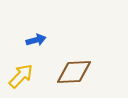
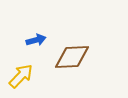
brown diamond: moved 2 px left, 15 px up
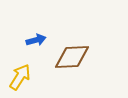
yellow arrow: moved 1 px left, 1 px down; rotated 12 degrees counterclockwise
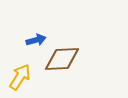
brown diamond: moved 10 px left, 2 px down
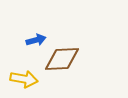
yellow arrow: moved 4 px right, 2 px down; rotated 68 degrees clockwise
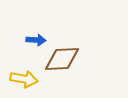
blue arrow: rotated 18 degrees clockwise
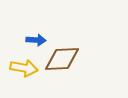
yellow arrow: moved 11 px up
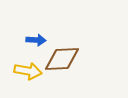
yellow arrow: moved 4 px right, 3 px down
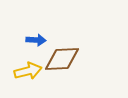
yellow arrow: rotated 24 degrees counterclockwise
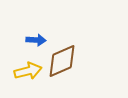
brown diamond: moved 2 px down; rotated 21 degrees counterclockwise
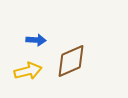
brown diamond: moved 9 px right
